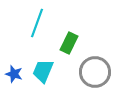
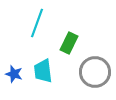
cyan trapezoid: rotated 30 degrees counterclockwise
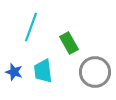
cyan line: moved 6 px left, 4 px down
green rectangle: rotated 55 degrees counterclockwise
blue star: moved 2 px up
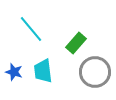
cyan line: moved 2 px down; rotated 60 degrees counterclockwise
green rectangle: moved 7 px right; rotated 70 degrees clockwise
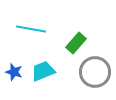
cyan line: rotated 40 degrees counterclockwise
cyan trapezoid: rotated 75 degrees clockwise
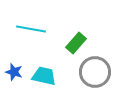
cyan trapezoid: moved 1 px right, 5 px down; rotated 35 degrees clockwise
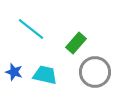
cyan line: rotated 28 degrees clockwise
cyan trapezoid: moved 1 px right, 1 px up
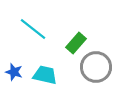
cyan line: moved 2 px right
gray circle: moved 1 px right, 5 px up
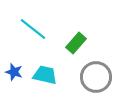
gray circle: moved 10 px down
